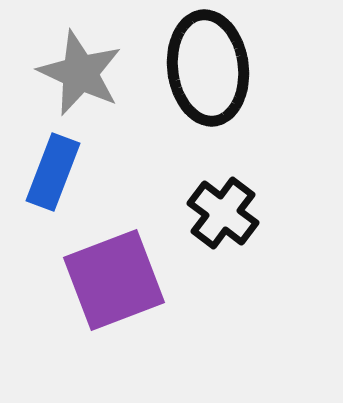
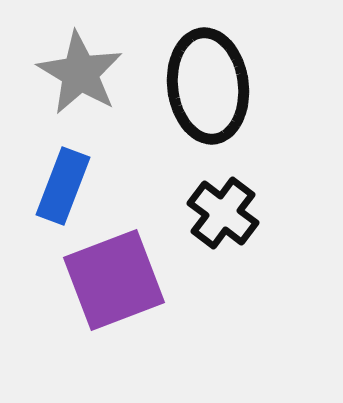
black ellipse: moved 18 px down
gray star: rotated 6 degrees clockwise
blue rectangle: moved 10 px right, 14 px down
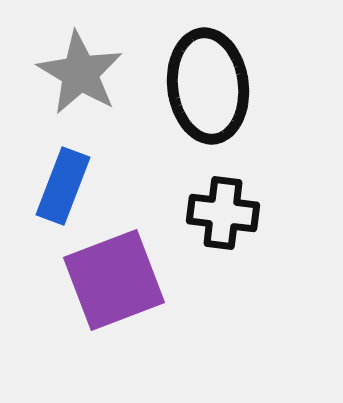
black cross: rotated 30 degrees counterclockwise
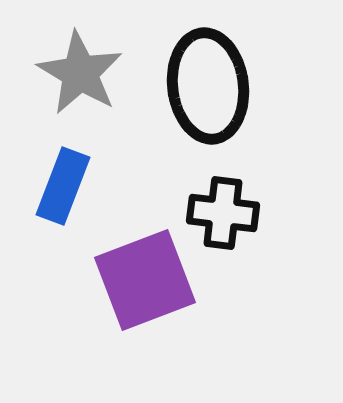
purple square: moved 31 px right
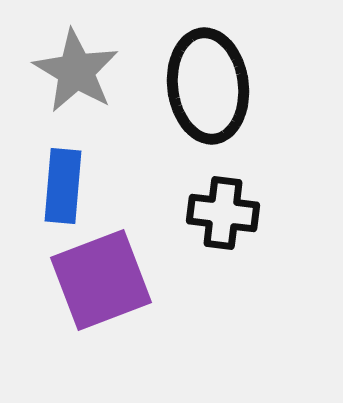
gray star: moved 4 px left, 2 px up
blue rectangle: rotated 16 degrees counterclockwise
purple square: moved 44 px left
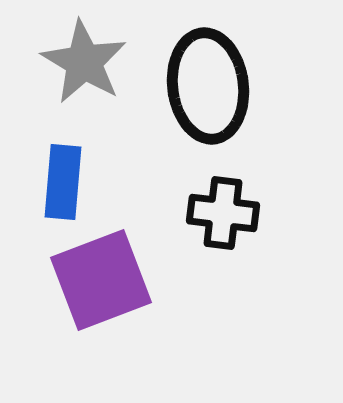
gray star: moved 8 px right, 9 px up
blue rectangle: moved 4 px up
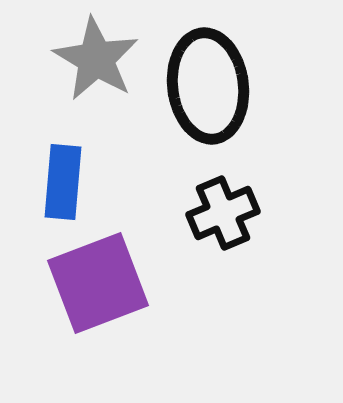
gray star: moved 12 px right, 3 px up
black cross: rotated 30 degrees counterclockwise
purple square: moved 3 px left, 3 px down
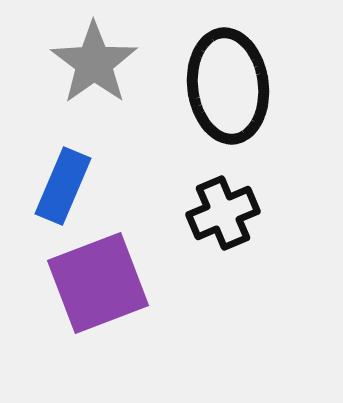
gray star: moved 2 px left, 4 px down; rotated 6 degrees clockwise
black ellipse: moved 20 px right
blue rectangle: moved 4 px down; rotated 18 degrees clockwise
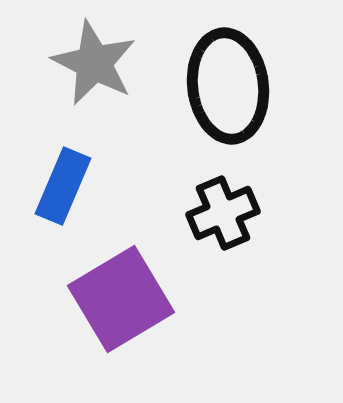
gray star: rotated 10 degrees counterclockwise
purple square: moved 23 px right, 16 px down; rotated 10 degrees counterclockwise
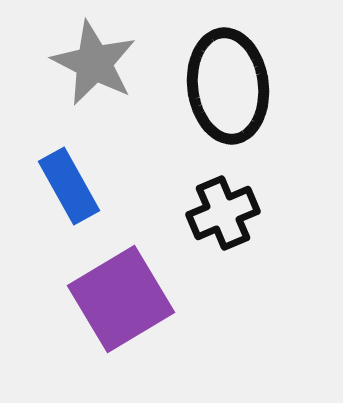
blue rectangle: moved 6 px right; rotated 52 degrees counterclockwise
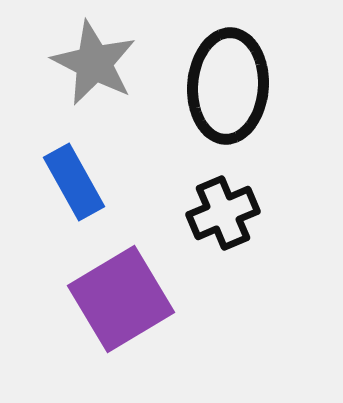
black ellipse: rotated 11 degrees clockwise
blue rectangle: moved 5 px right, 4 px up
